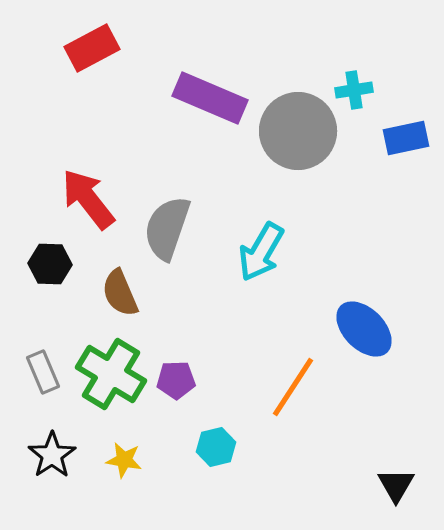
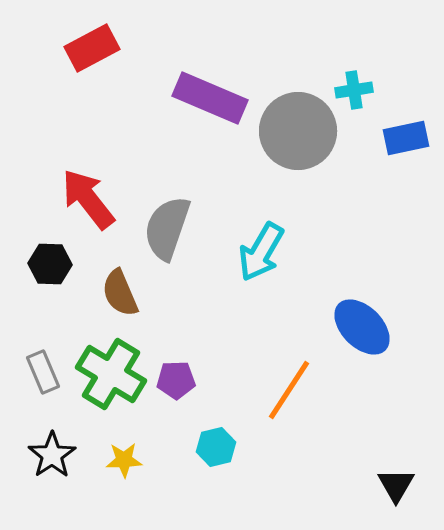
blue ellipse: moved 2 px left, 2 px up
orange line: moved 4 px left, 3 px down
yellow star: rotated 12 degrees counterclockwise
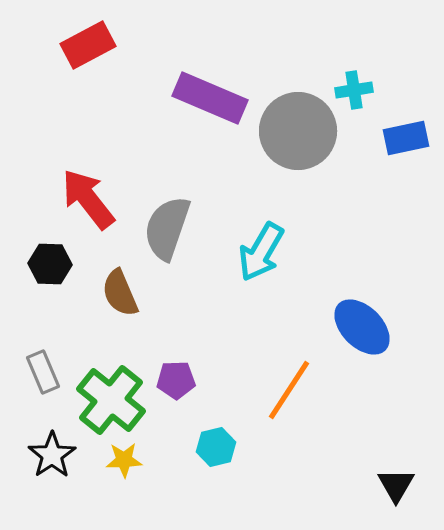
red rectangle: moved 4 px left, 3 px up
green cross: moved 26 px down; rotated 8 degrees clockwise
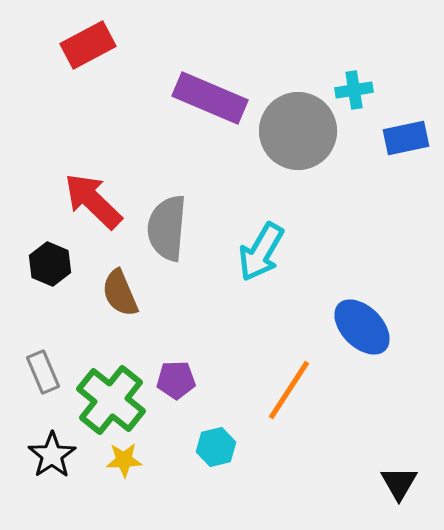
red arrow: moved 5 px right, 2 px down; rotated 8 degrees counterclockwise
gray semicircle: rotated 14 degrees counterclockwise
black hexagon: rotated 21 degrees clockwise
black triangle: moved 3 px right, 2 px up
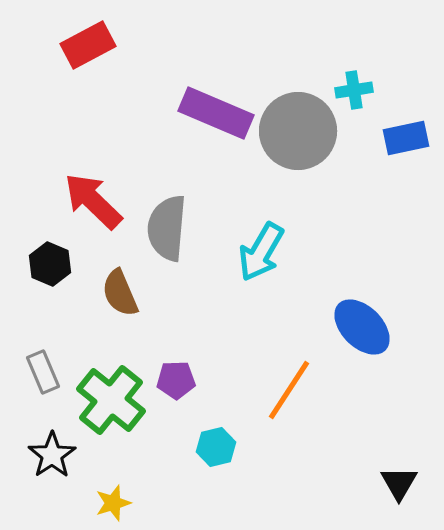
purple rectangle: moved 6 px right, 15 px down
yellow star: moved 11 px left, 43 px down; rotated 15 degrees counterclockwise
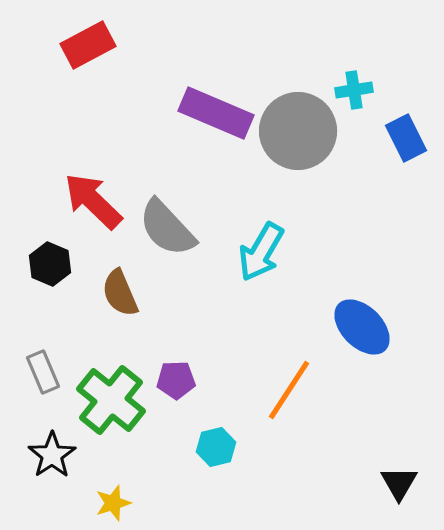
blue rectangle: rotated 75 degrees clockwise
gray semicircle: rotated 48 degrees counterclockwise
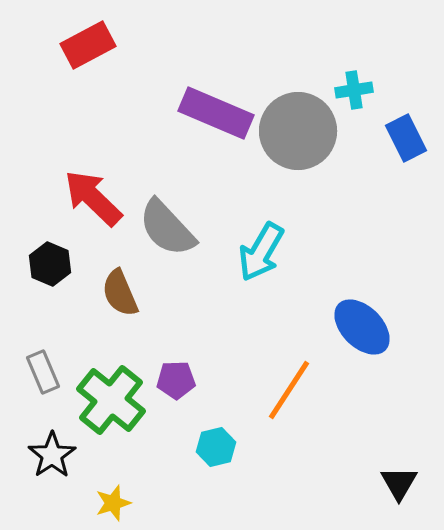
red arrow: moved 3 px up
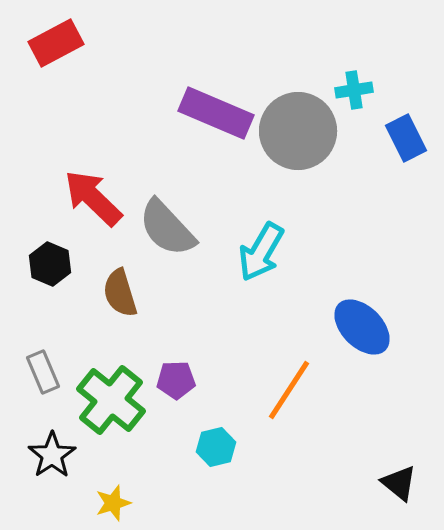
red rectangle: moved 32 px left, 2 px up
brown semicircle: rotated 6 degrees clockwise
black triangle: rotated 21 degrees counterclockwise
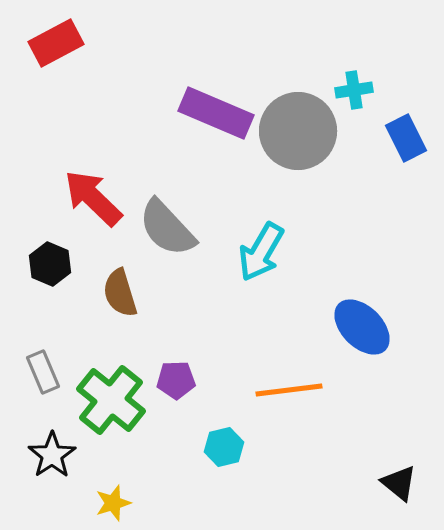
orange line: rotated 50 degrees clockwise
cyan hexagon: moved 8 px right
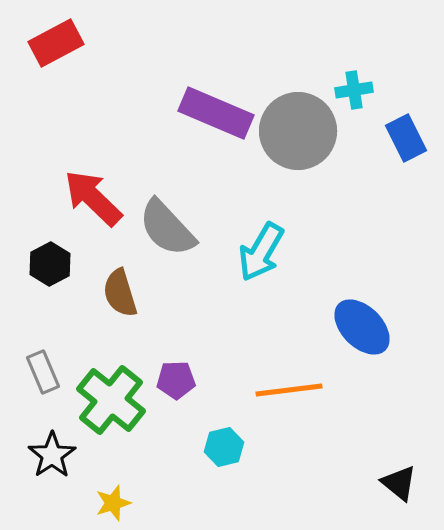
black hexagon: rotated 9 degrees clockwise
